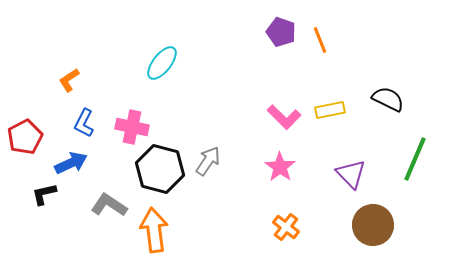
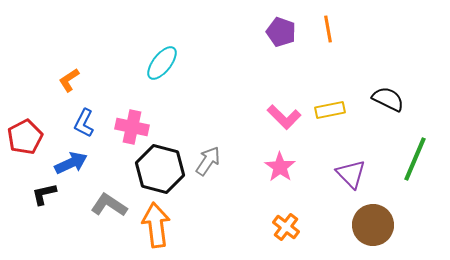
orange line: moved 8 px right, 11 px up; rotated 12 degrees clockwise
orange arrow: moved 2 px right, 5 px up
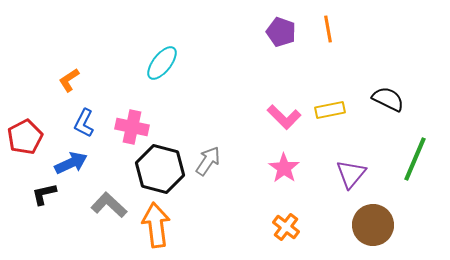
pink star: moved 4 px right, 1 px down
purple triangle: rotated 24 degrees clockwise
gray L-shape: rotated 9 degrees clockwise
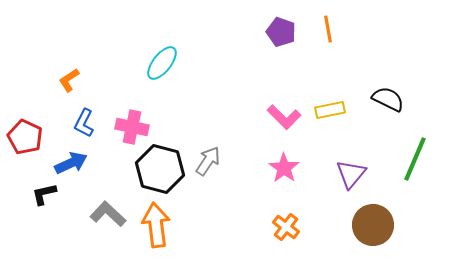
red pentagon: rotated 20 degrees counterclockwise
gray L-shape: moved 1 px left, 9 px down
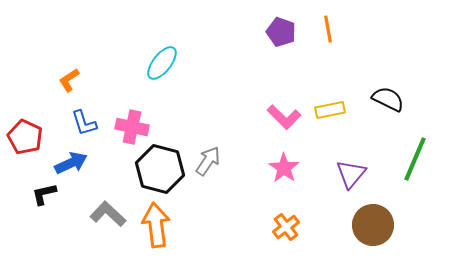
blue L-shape: rotated 44 degrees counterclockwise
orange cross: rotated 16 degrees clockwise
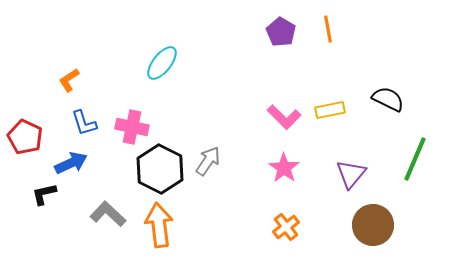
purple pentagon: rotated 12 degrees clockwise
black hexagon: rotated 12 degrees clockwise
orange arrow: moved 3 px right
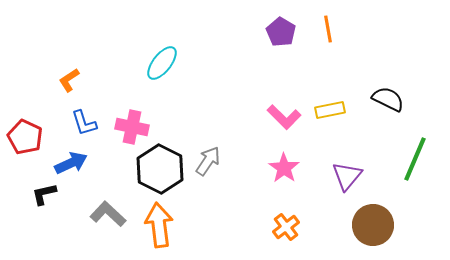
purple triangle: moved 4 px left, 2 px down
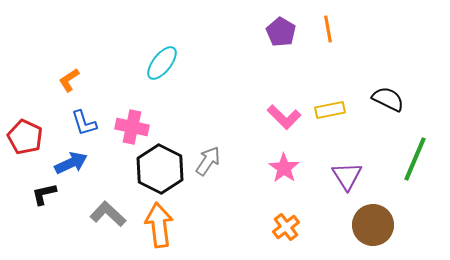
purple triangle: rotated 12 degrees counterclockwise
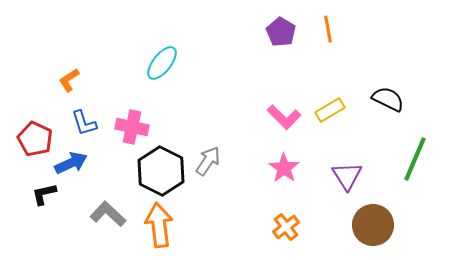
yellow rectangle: rotated 20 degrees counterclockwise
red pentagon: moved 10 px right, 2 px down
black hexagon: moved 1 px right, 2 px down
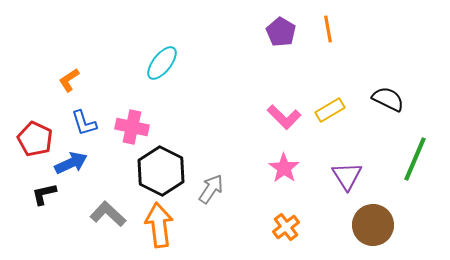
gray arrow: moved 3 px right, 28 px down
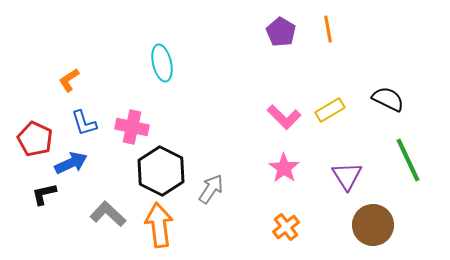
cyan ellipse: rotated 51 degrees counterclockwise
green line: moved 7 px left, 1 px down; rotated 48 degrees counterclockwise
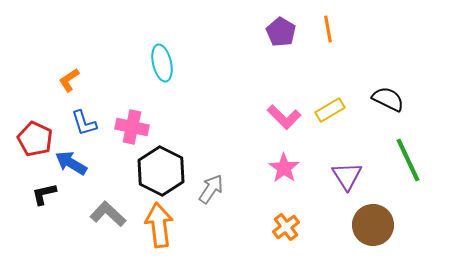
blue arrow: rotated 124 degrees counterclockwise
